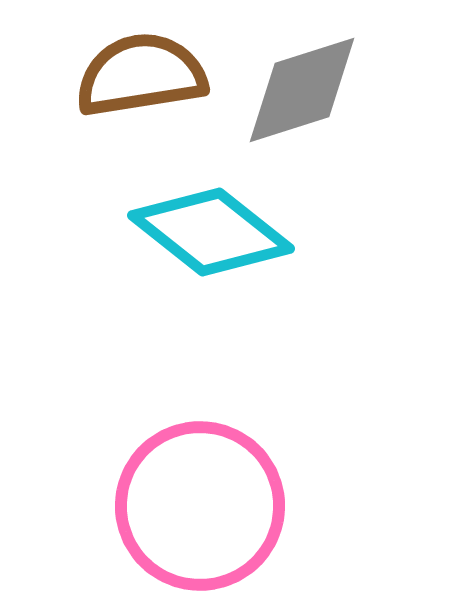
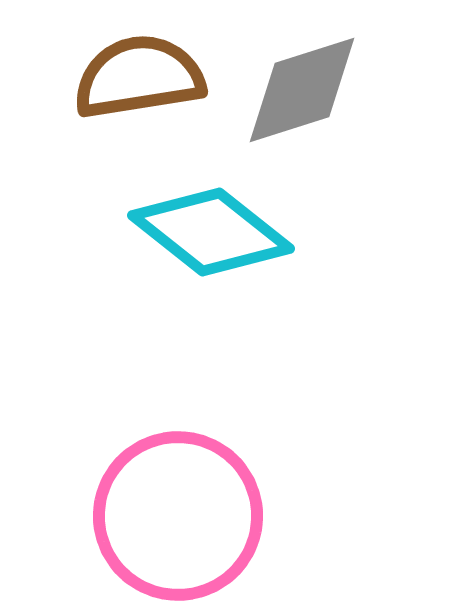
brown semicircle: moved 2 px left, 2 px down
pink circle: moved 22 px left, 10 px down
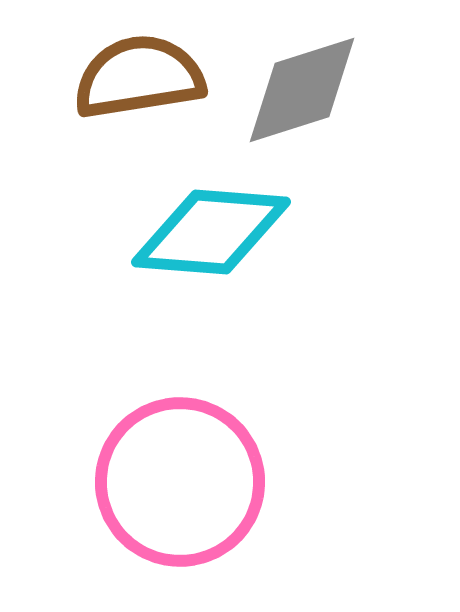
cyan diamond: rotated 34 degrees counterclockwise
pink circle: moved 2 px right, 34 px up
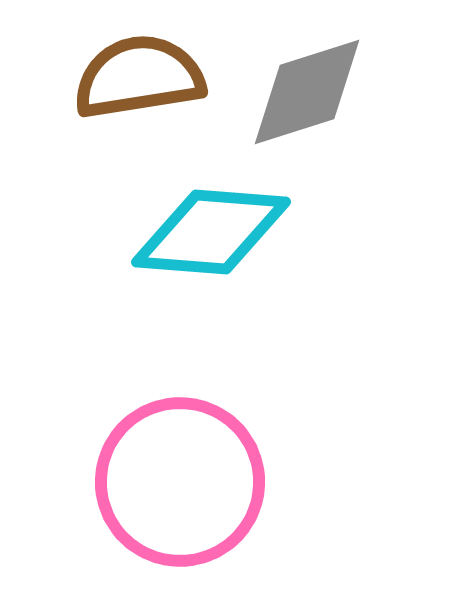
gray diamond: moved 5 px right, 2 px down
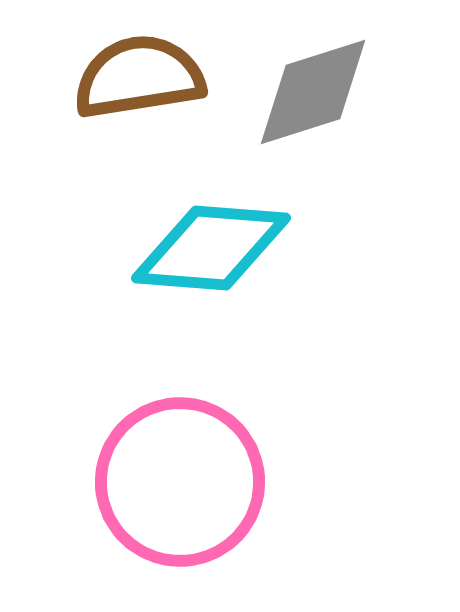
gray diamond: moved 6 px right
cyan diamond: moved 16 px down
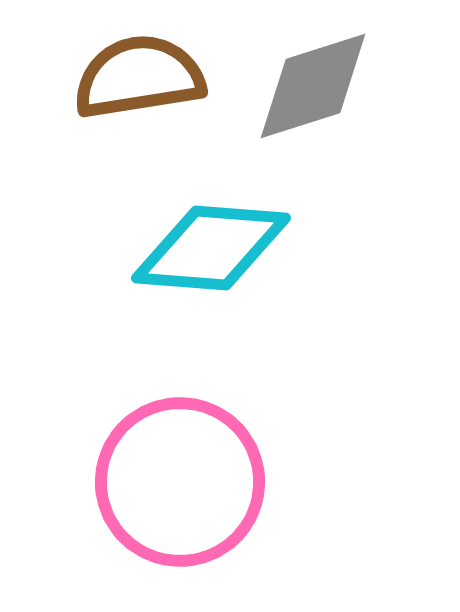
gray diamond: moved 6 px up
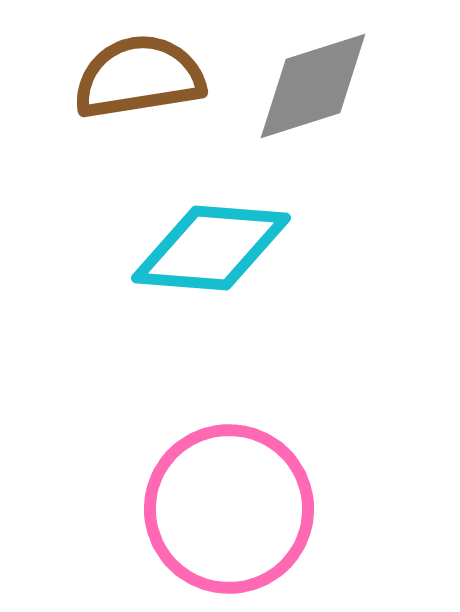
pink circle: moved 49 px right, 27 px down
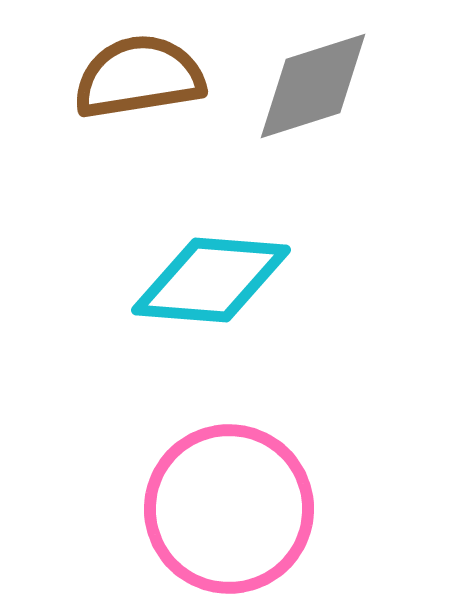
cyan diamond: moved 32 px down
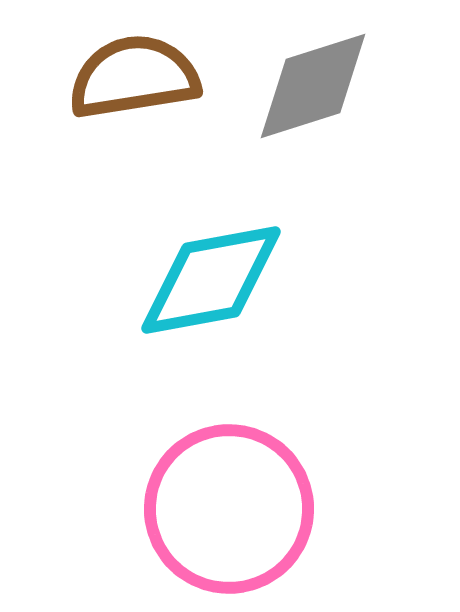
brown semicircle: moved 5 px left
cyan diamond: rotated 15 degrees counterclockwise
